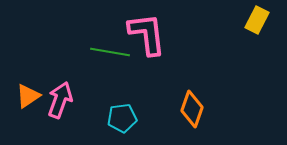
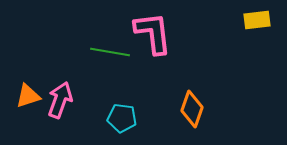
yellow rectangle: rotated 56 degrees clockwise
pink L-shape: moved 6 px right, 1 px up
orange triangle: rotated 16 degrees clockwise
cyan pentagon: rotated 16 degrees clockwise
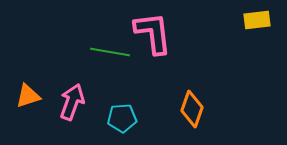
pink arrow: moved 12 px right, 2 px down
cyan pentagon: rotated 12 degrees counterclockwise
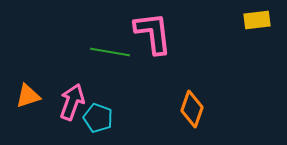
cyan pentagon: moved 24 px left; rotated 24 degrees clockwise
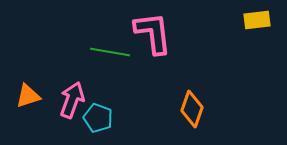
pink arrow: moved 2 px up
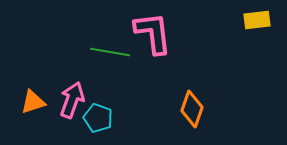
orange triangle: moved 5 px right, 6 px down
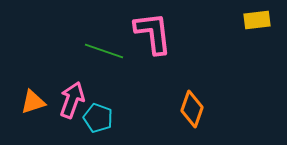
green line: moved 6 px left, 1 px up; rotated 9 degrees clockwise
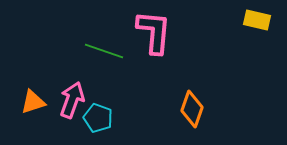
yellow rectangle: rotated 20 degrees clockwise
pink L-shape: moved 1 px right, 1 px up; rotated 12 degrees clockwise
